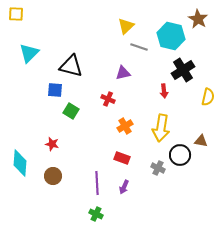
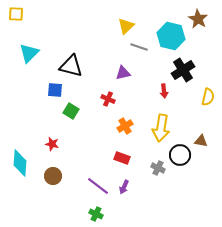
purple line: moved 1 px right, 3 px down; rotated 50 degrees counterclockwise
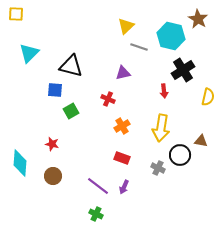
green square: rotated 28 degrees clockwise
orange cross: moved 3 px left
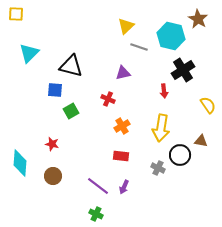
yellow semicircle: moved 8 px down; rotated 48 degrees counterclockwise
red rectangle: moved 1 px left, 2 px up; rotated 14 degrees counterclockwise
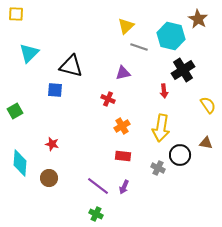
green square: moved 56 px left
brown triangle: moved 5 px right, 2 px down
red rectangle: moved 2 px right
brown circle: moved 4 px left, 2 px down
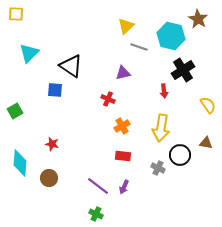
black triangle: rotated 20 degrees clockwise
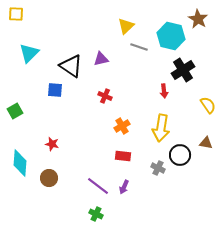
purple triangle: moved 22 px left, 14 px up
red cross: moved 3 px left, 3 px up
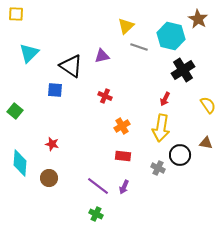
purple triangle: moved 1 px right, 3 px up
red arrow: moved 1 px right, 8 px down; rotated 32 degrees clockwise
green square: rotated 21 degrees counterclockwise
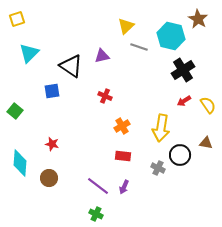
yellow square: moved 1 px right, 5 px down; rotated 21 degrees counterclockwise
blue square: moved 3 px left, 1 px down; rotated 14 degrees counterclockwise
red arrow: moved 19 px right, 2 px down; rotated 32 degrees clockwise
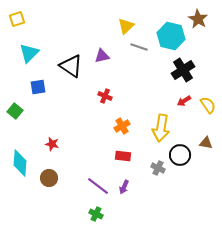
blue square: moved 14 px left, 4 px up
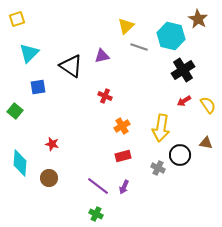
red rectangle: rotated 21 degrees counterclockwise
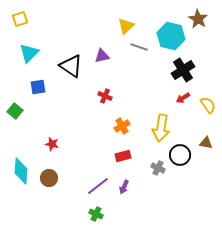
yellow square: moved 3 px right
red arrow: moved 1 px left, 3 px up
cyan diamond: moved 1 px right, 8 px down
purple line: rotated 75 degrees counterclockwise
